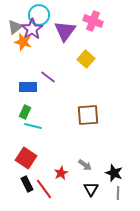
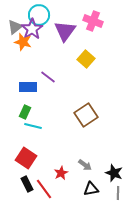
brown square: moved 2 px left; rotated 30 degrees counterclockwise
black triangle: rotated 49 degrees clockwise
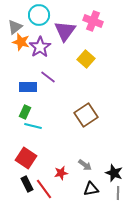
purple star: moved 8 px right, 18 px down
orange star: moved 2 px left
red star: rotated 16 degrees clockwise
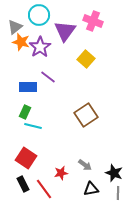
black rectangle: moved 4 px left
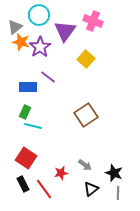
black triangle: rotated 28 degrees counterclockwise
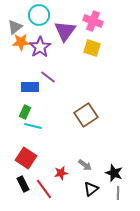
orange star: rotated 18 degrees counterclockwise
yellow square: moved 6 px right, 11 px up; rotated 24 degrees counterclockwise
blue rectangle: moved 2 px right
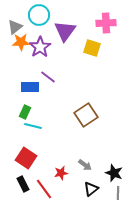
pink cross: moved 13 px right, 2 px down; rotated 24 degrees counterclockwise
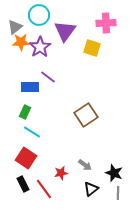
cyan line: moved 1 px left, 6 px down; rotated 18 degrees clockwise
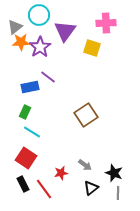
blue rectangle: rotated 12 degrees counterclockwise
black triangle: moved 1 px up
